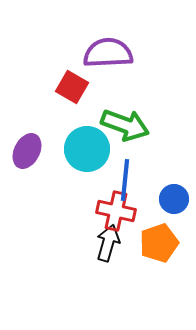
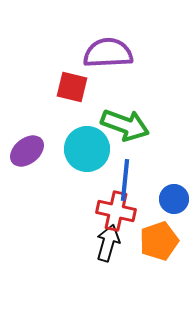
red square: rotated 16 degrees counterclockwise
purple ellipse: rotated 24 degrees clockwise
orange pentagon: moved 2 px up
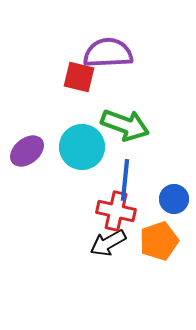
red square: moved 7 px right, 10 px up
cyan circle: moved 5 px left, 2 px up
black arrow: rotated 135 degrees counterclockwise
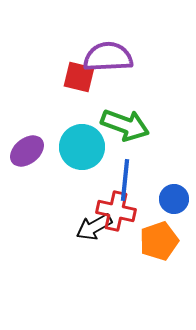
purple semicircle: moved 4 px down
black arrow: moved 14 px left, 16 px up
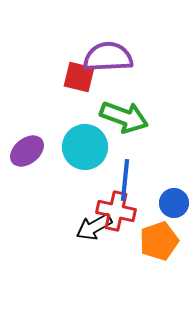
green arrow: moved 1 px left, 8 px up
cyan circle: moved 3 px right
blue circle: moved 4 px down
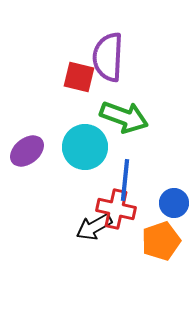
purple semicircle: rotated 84 degrees counterclockwise
red cross: moved 2 px up
orange pentagon: moved 2 px right
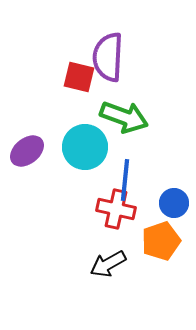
black arrow: moved 14 px right, 37 px down
